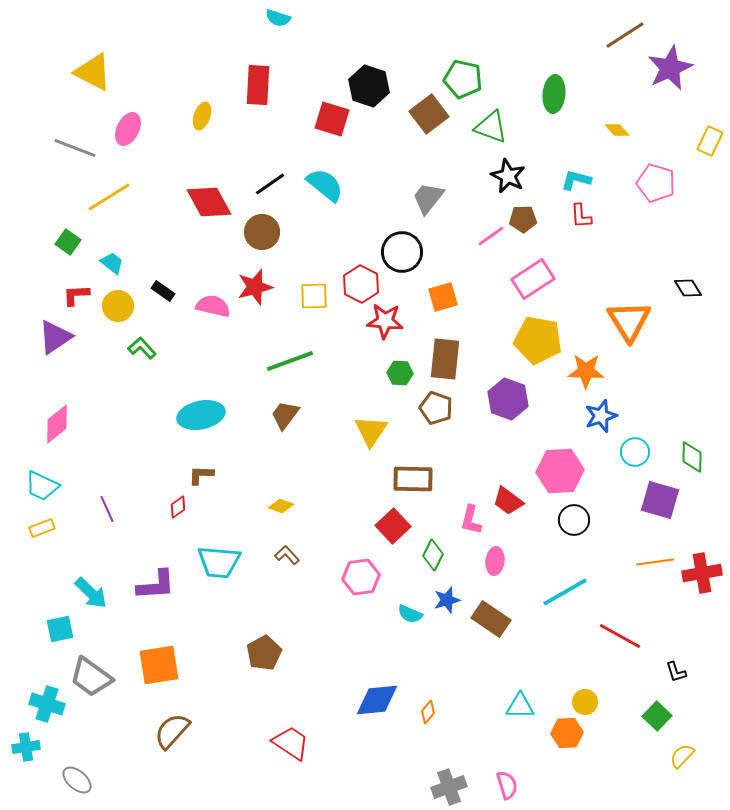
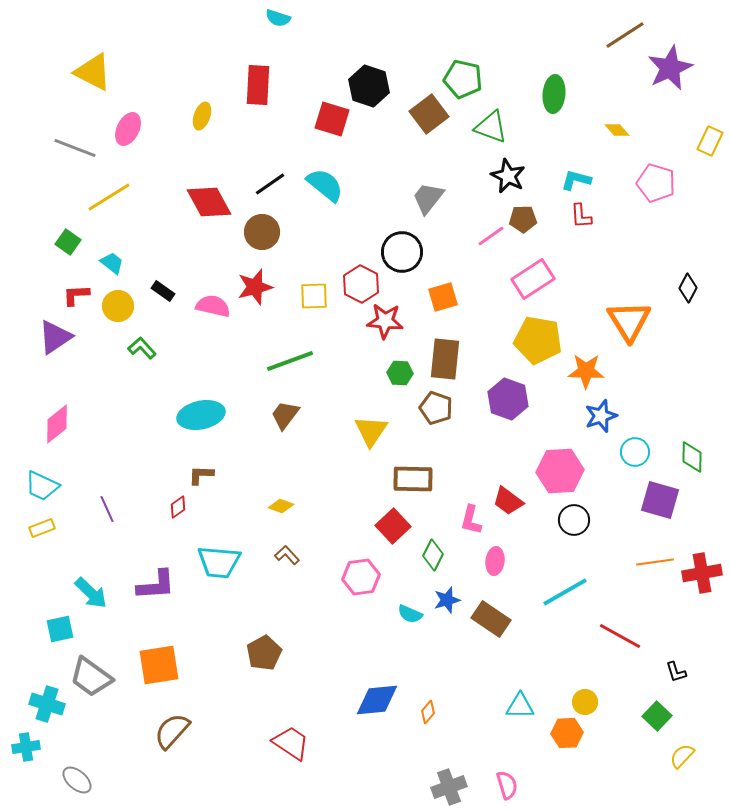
black diamond at (688, 288): rotated 60 degrees clockwise
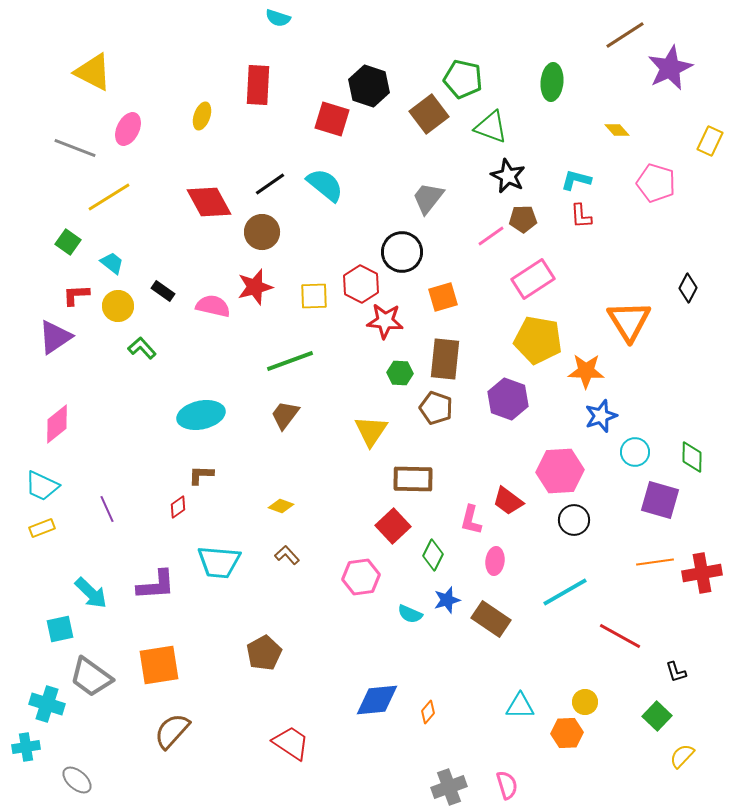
green ellipse at (554, 94): moved 2 px left, 12 px up
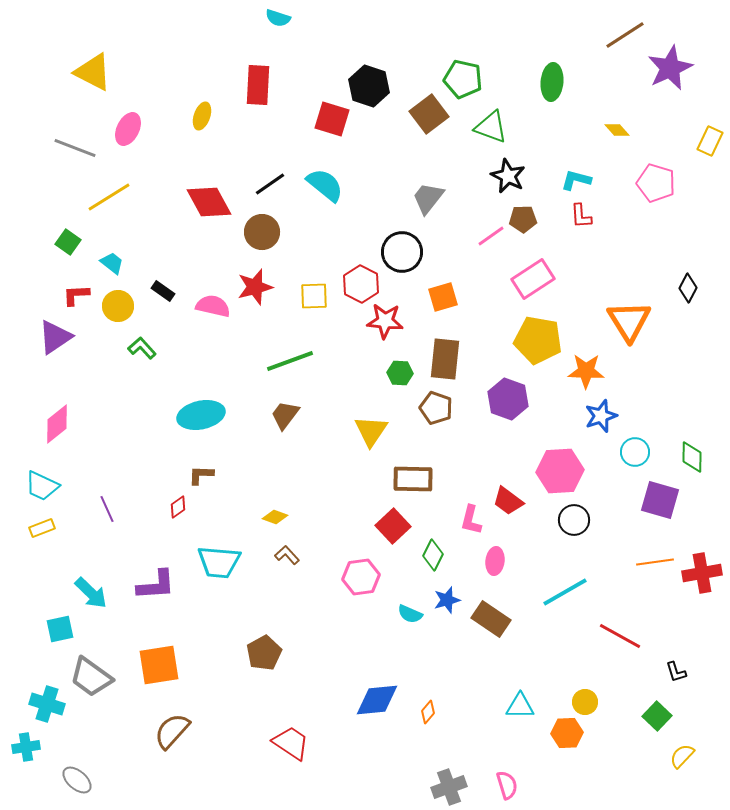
yellow diamond at (281, 506): moved 6 px left, 11 px down
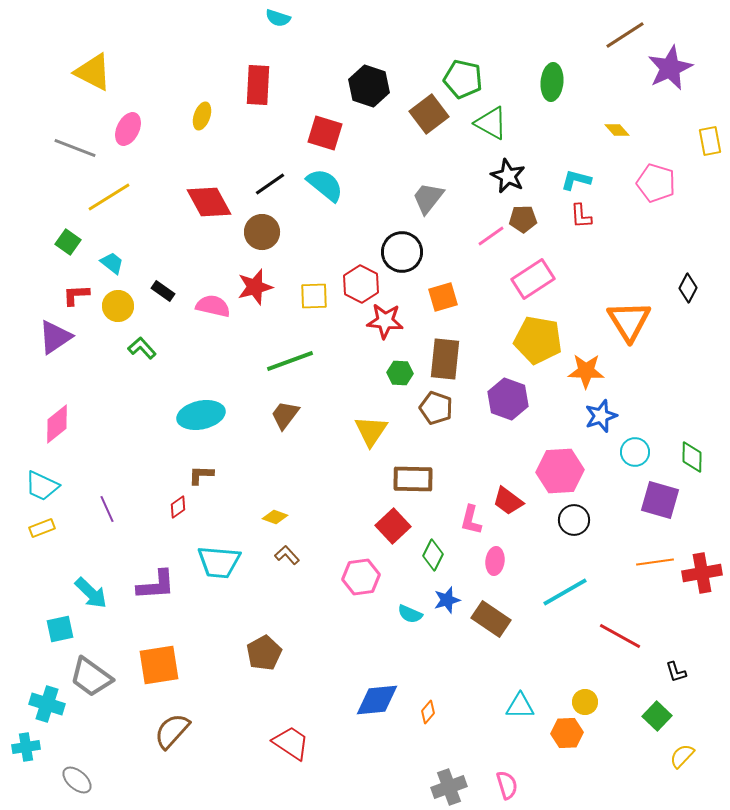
red square at (332, 119): moved 7 px left, 14 px down
green triangle at (491, 127): moved 4 px up; rotated 9 degrees clockwise
yellow rectangle at (710, 141): rotated 36 degrees counterclockwise
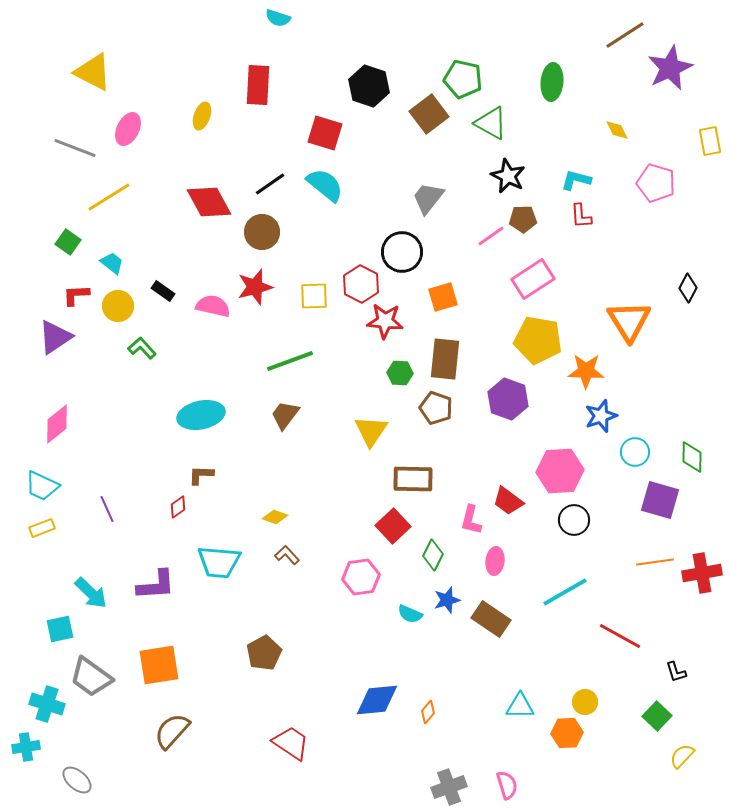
yellow diamond at (617, 130): rotated 15 degrees clockwise
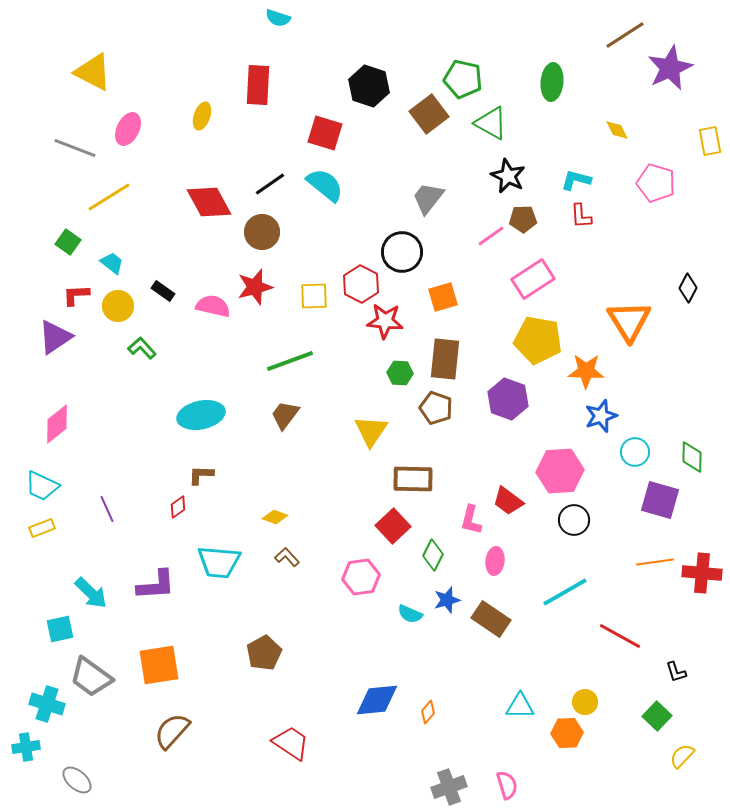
brown L-shape at (287, 555): moved 2 px down
red cross at (702, 573): rotated 15 degrees clockwise
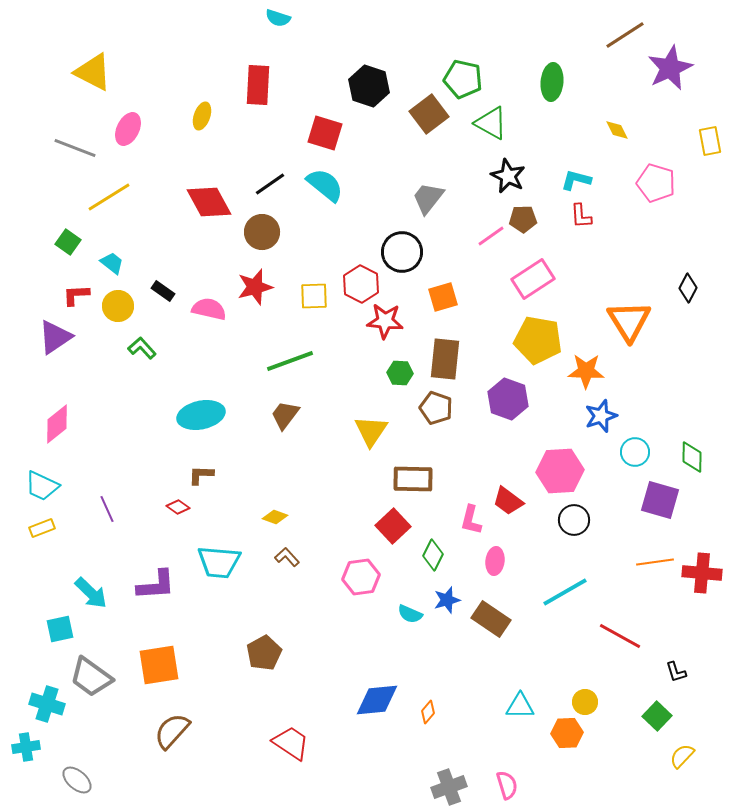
pink semicircle at (213, 306): moved 4 px left, 3 px down
red diamond at (178, 507): rotated 70 degrees clockwise
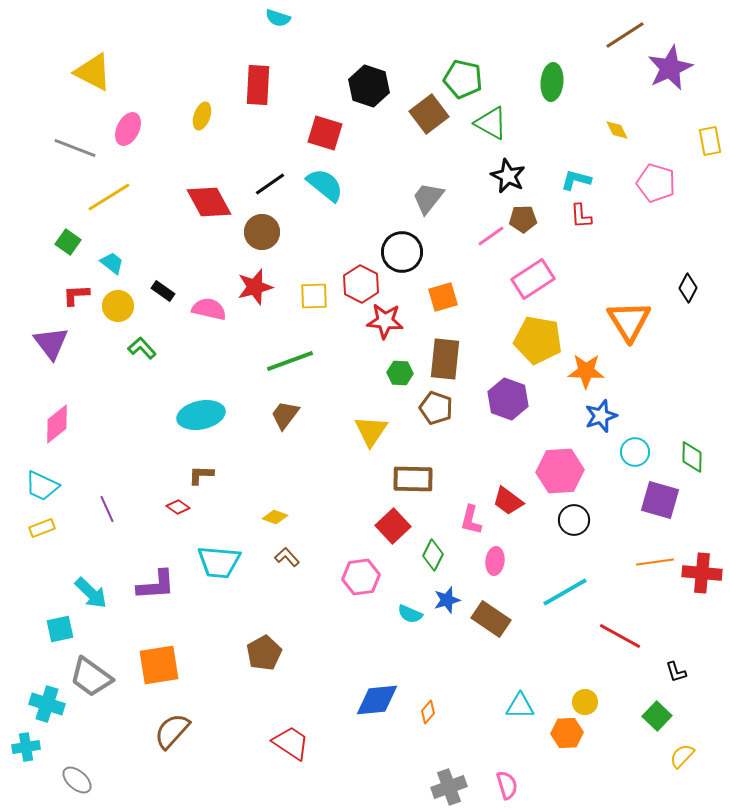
purple triangle at (55, 337): moved 4 px left, 6 px down; rotated 33 degrees counterclockwise
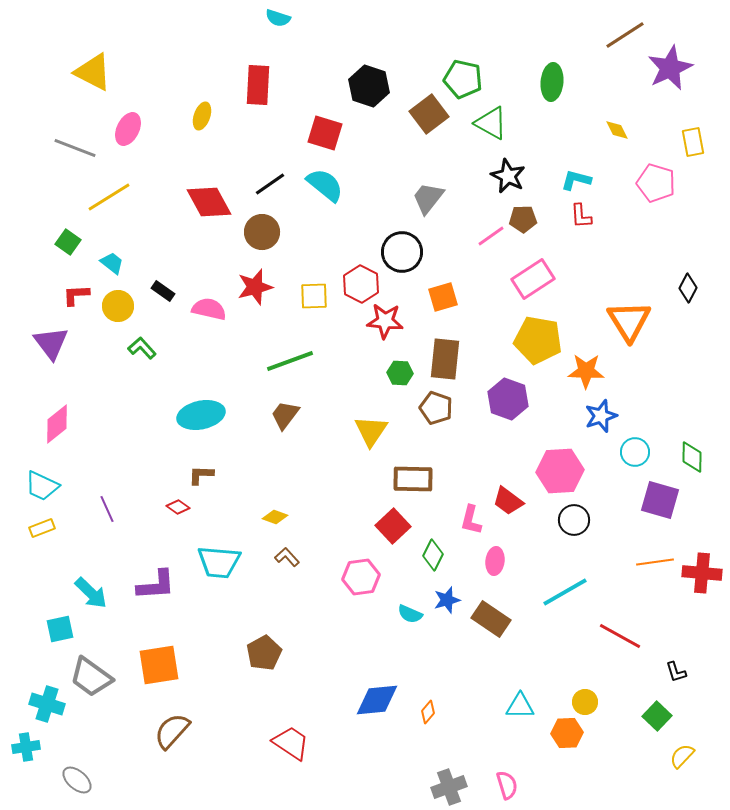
yellow rectangle at (710, 141): moved 17 px left, 1 px down
